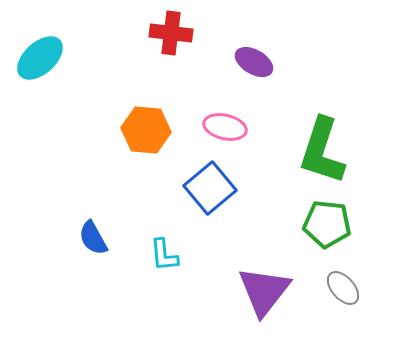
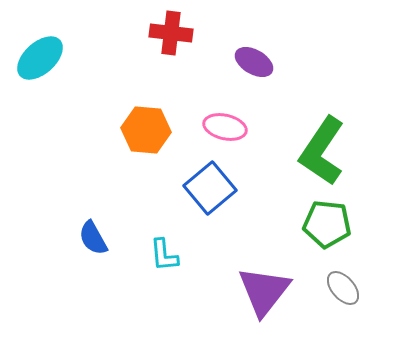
green L-shape: rotated 16 degrees clockwise
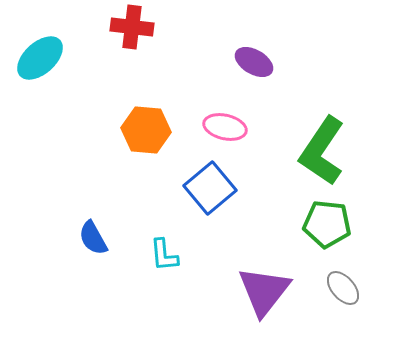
red cross: moved 39 px left, 6 px up
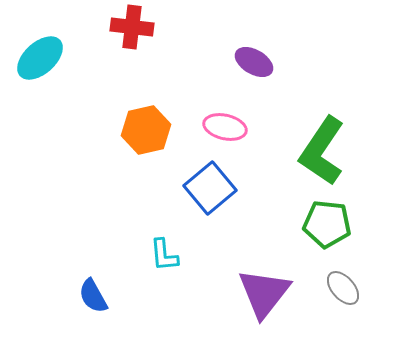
orange hexagon: rotated 18 degrees counterclockwise
blue semicircle: moved 58 px down
purple triangle: moved 2 px down
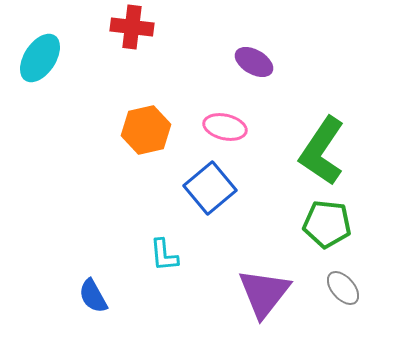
cyan ellipse: rotated 15 degrees counterclockwise
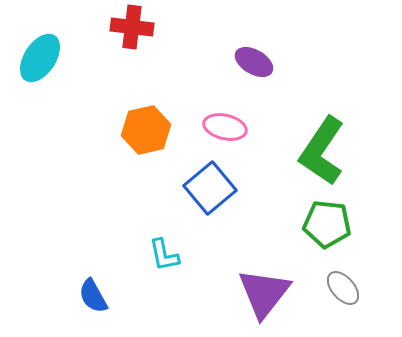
cyan L-shape: rotated 6 degrees counterclockwise
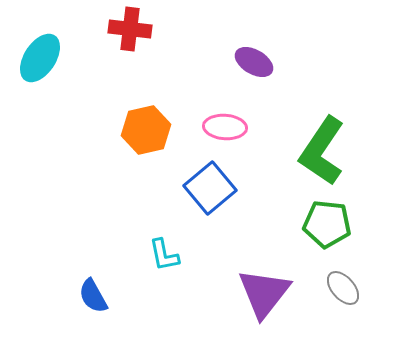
red cross: moved 2 px left, 2 px down
pink ellipse: rotated 9 degrees counterclockwise
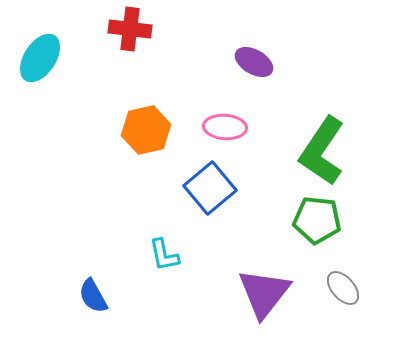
green pentagon: moved 10 px left, 4 px up
